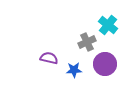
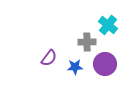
gray cross: rotated 24 degrees clockwise
purple semicircle: rotated 114 degrees clockwise
blue star: moved 1 px right, 3 px up
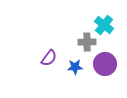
cyan cross: moved 4 px left
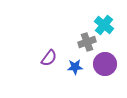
gray cross: rotated 18 degrees counterclockwise
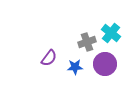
cyan cross: moved 7 px right, 8 px down
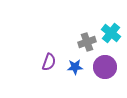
purple semicircle: moved 4 px down; rotated 18 degrees counterclockwise
purple circle: moved 3 px down
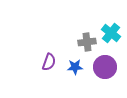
gray cross: rotated 12 degrees clockwise
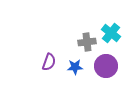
purple circle: moved 1 px right, 1 px up
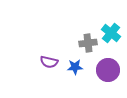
gray cross: moved 1 px right, 1 px down
purple semicircle: rotated 84 degrees clockwise
purple circle: moved 2 px right, 4 px down
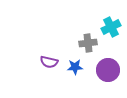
cyan cross: moved 6 px up; rotated 24 degrees clockwise
